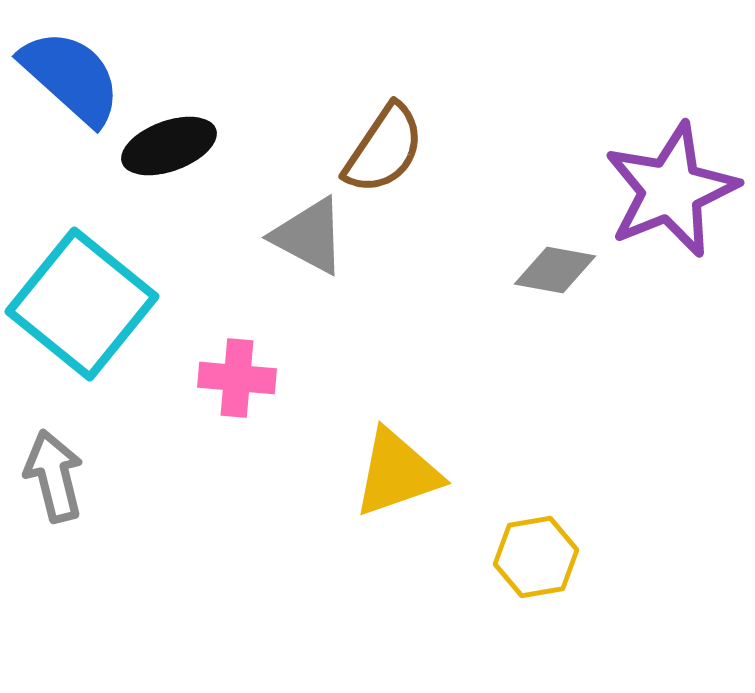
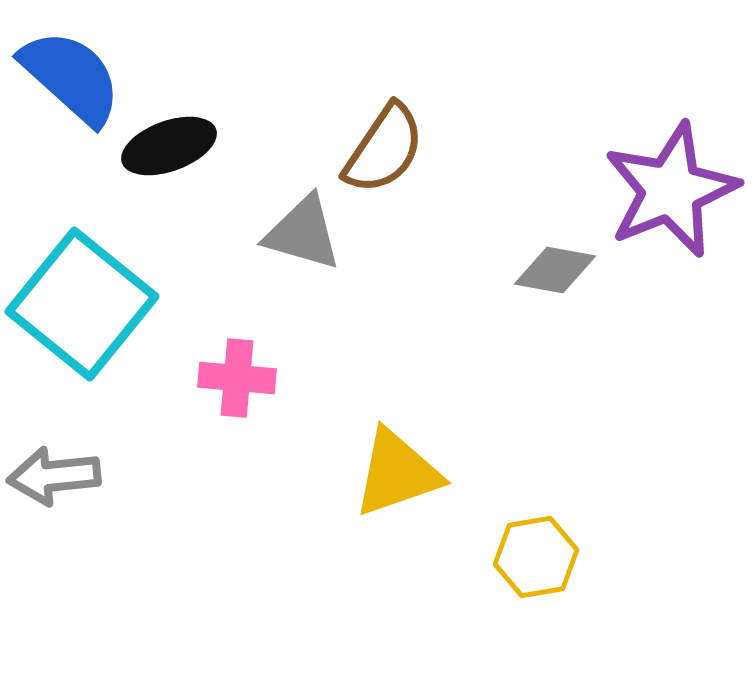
gray triangle: moved 6 px left, 3 px up; rotated 12 degrees counterclockwise
gray arrow: rotated 82 degrees counterclockwise
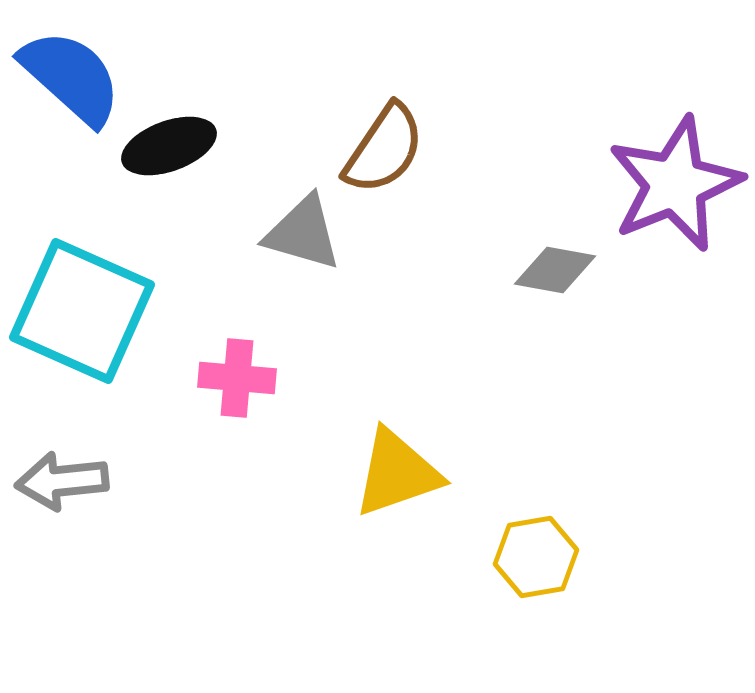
purple star: moved 4 px right, 6 px up
cyan square: moved 7 px down; rotated 15 degrees counterclockwise
gray arrow: moved 8 px right, 5 px down
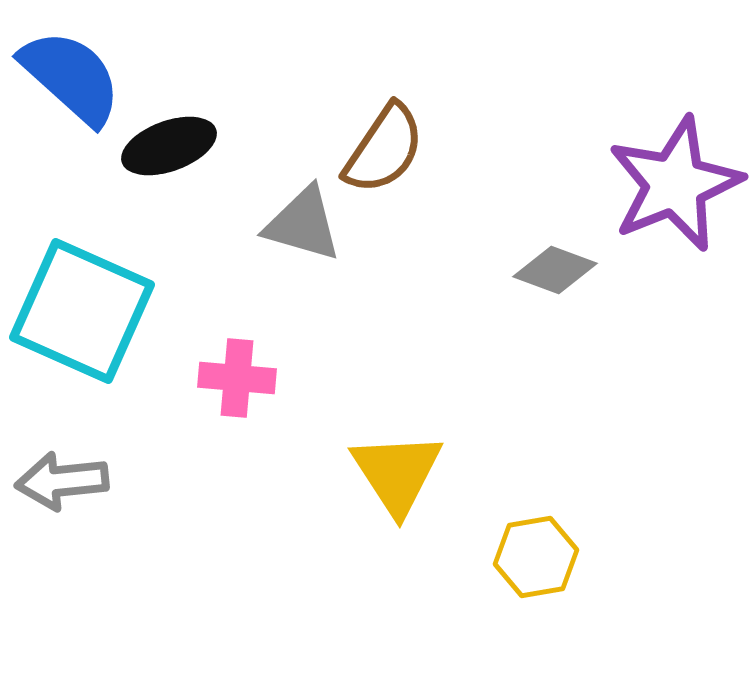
gray triangle: moved 9 px up
gray diamond: rotated 10 degrees clockwise
yellow triangle: rotated 44 degrees counterclockwise
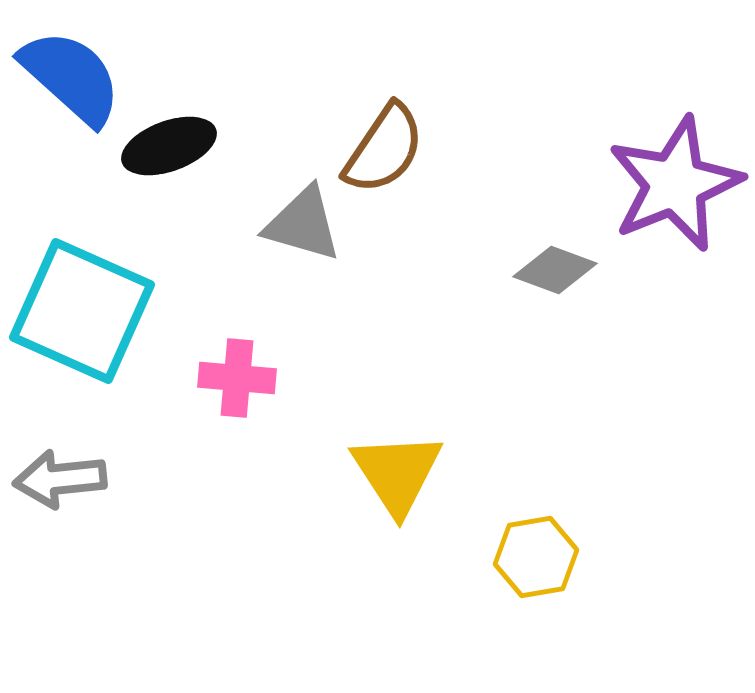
gray arrow: moved 2 px left, 2 px up
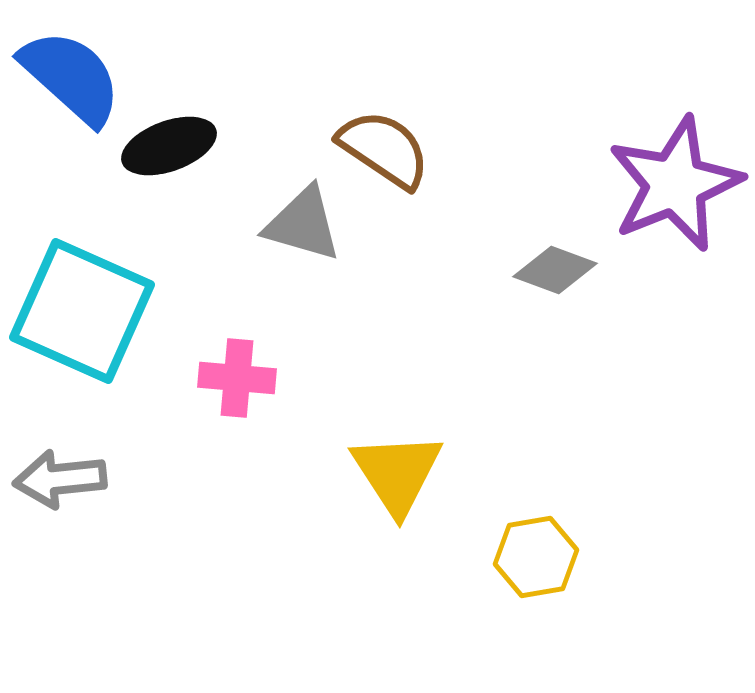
brown semicircle: rotated 90 degrees counterclockwise
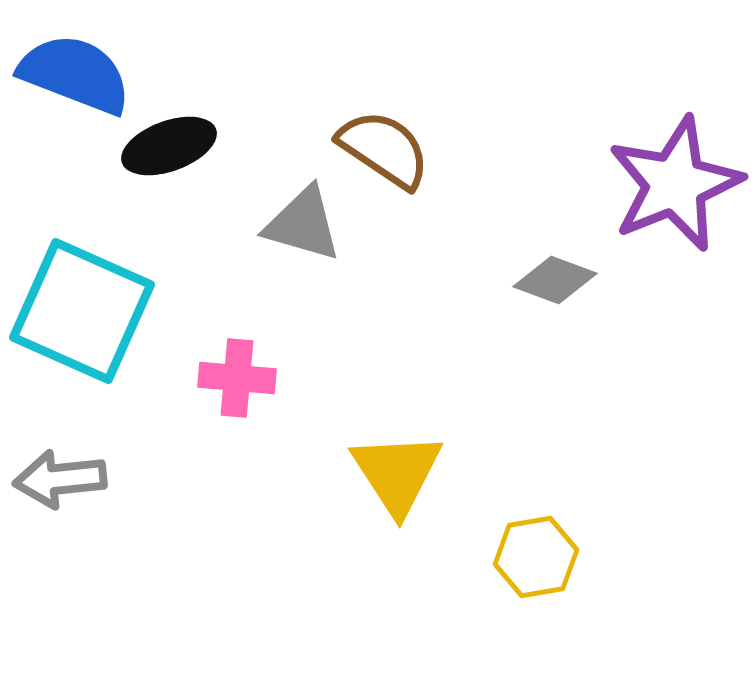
blue semicircle: moved 4 px right, 3 px up; rotated 21 degrees counterclockwise
gray diamond: moved 10 px down
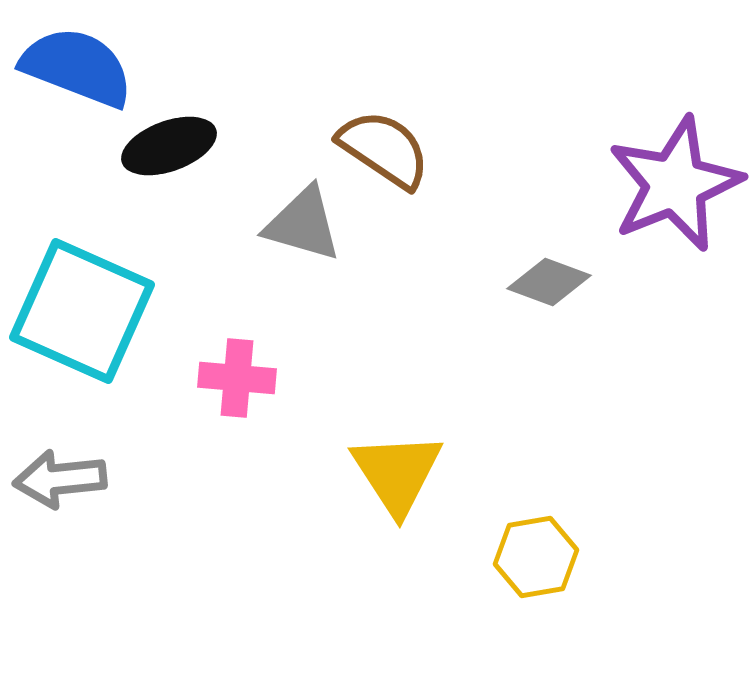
blue semicircle: moved 2 px right, 7 px up
gray diamond: moved 6 px left, 2 px down
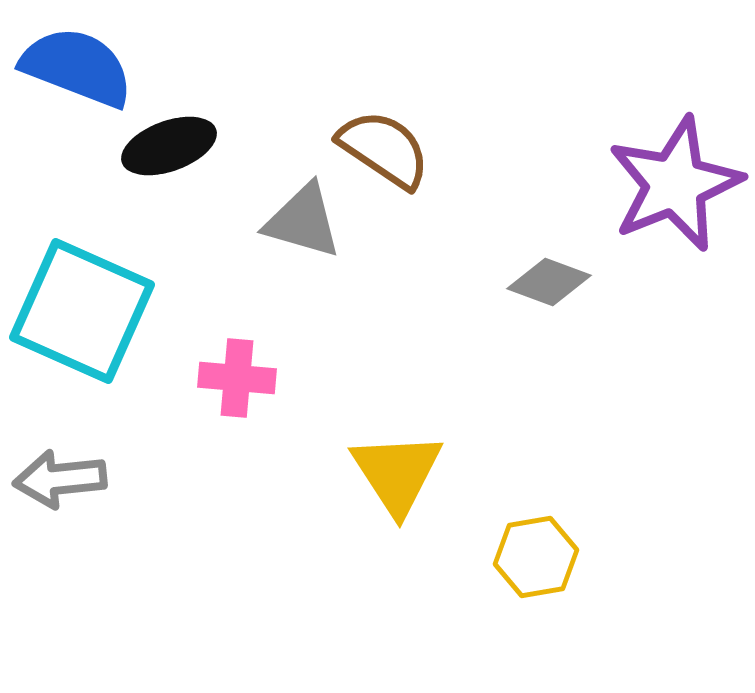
gray triangle: moved 3 px up
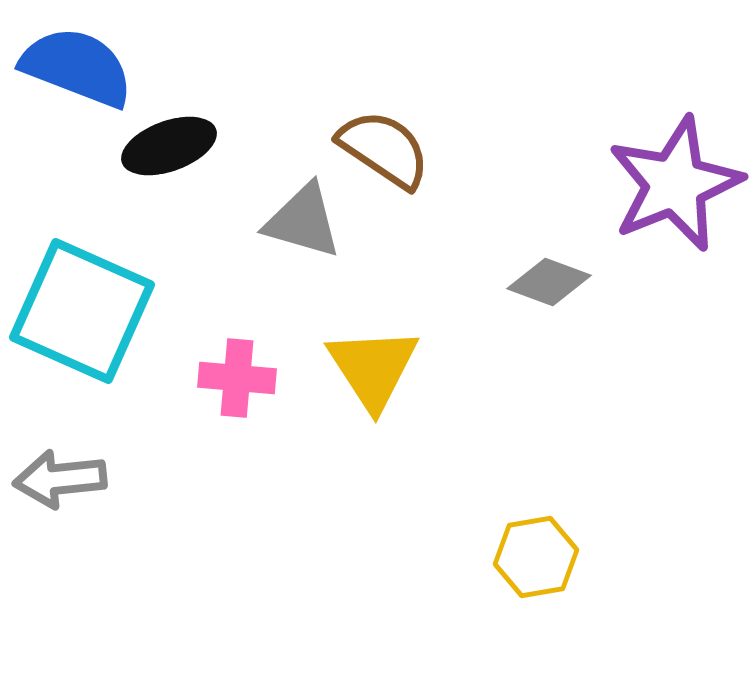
yellow triangle: moved 24 px left, 105 px up
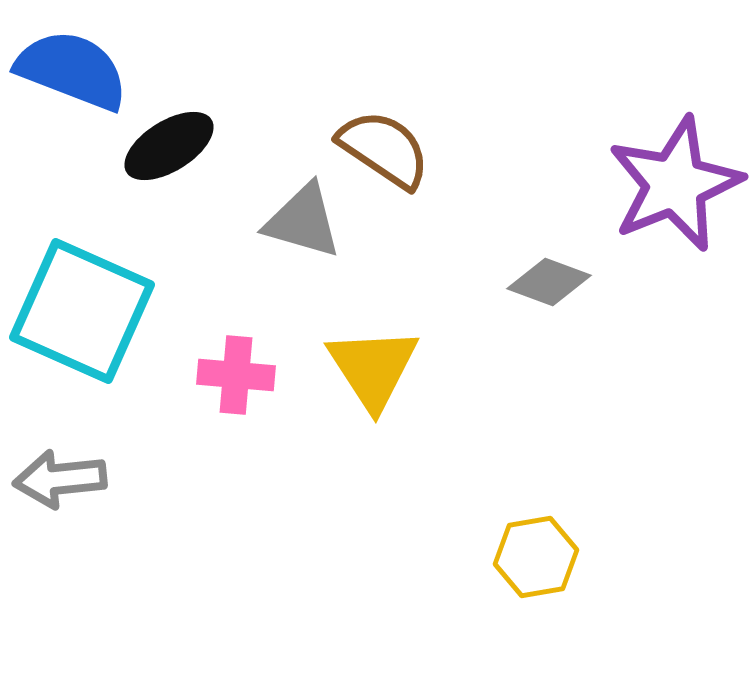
blue semicircle: moved 5 px left, 3 px down
black ellipse: rotated 12 degrees counterclockwise
pink cross: moved 1 px left, 3 px up
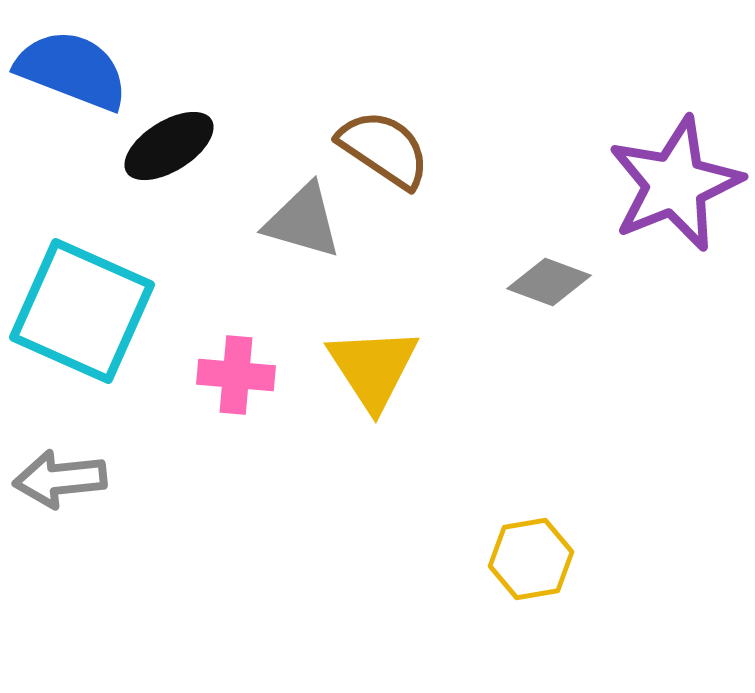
yellow hexagon: moved 5 px left, 2 px down
